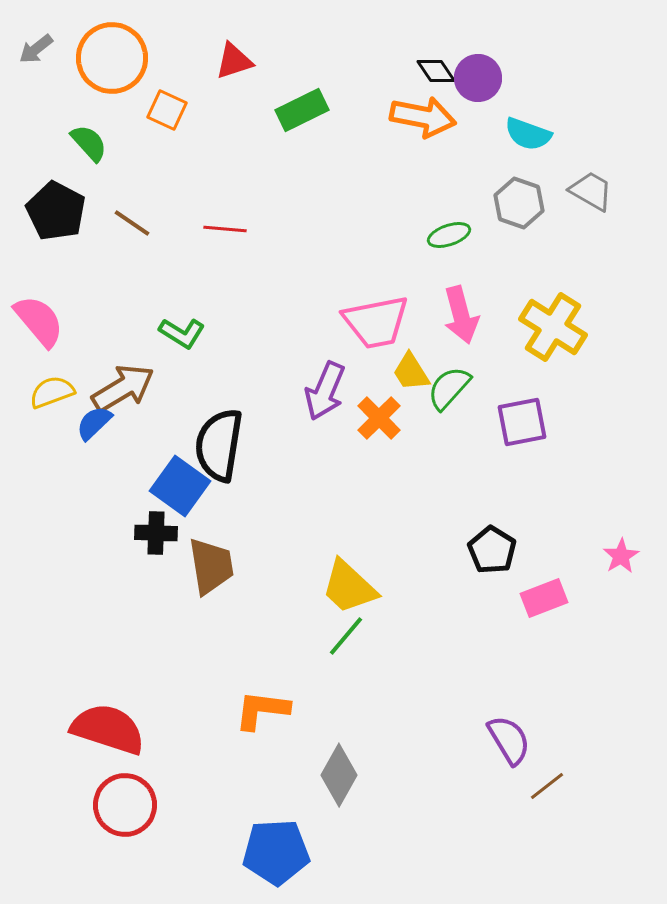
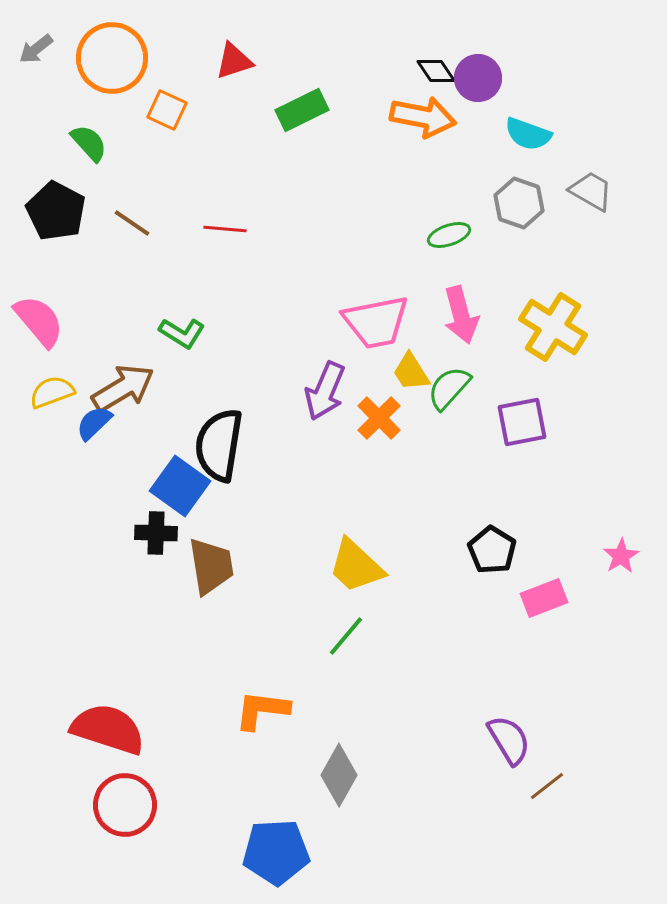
yellow trapezoid at (349, 587): moved 7 px right, 21 px up
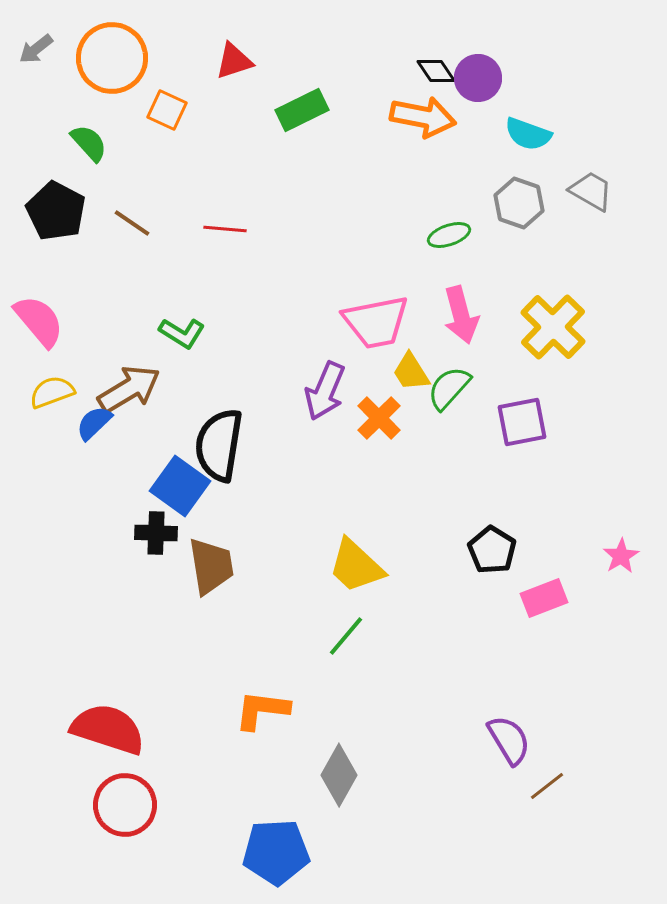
yellow cross at (553, 327): rotated 12 degrees clockwise
brown arrow at (123, 388): moved 6 px right, 1 px down
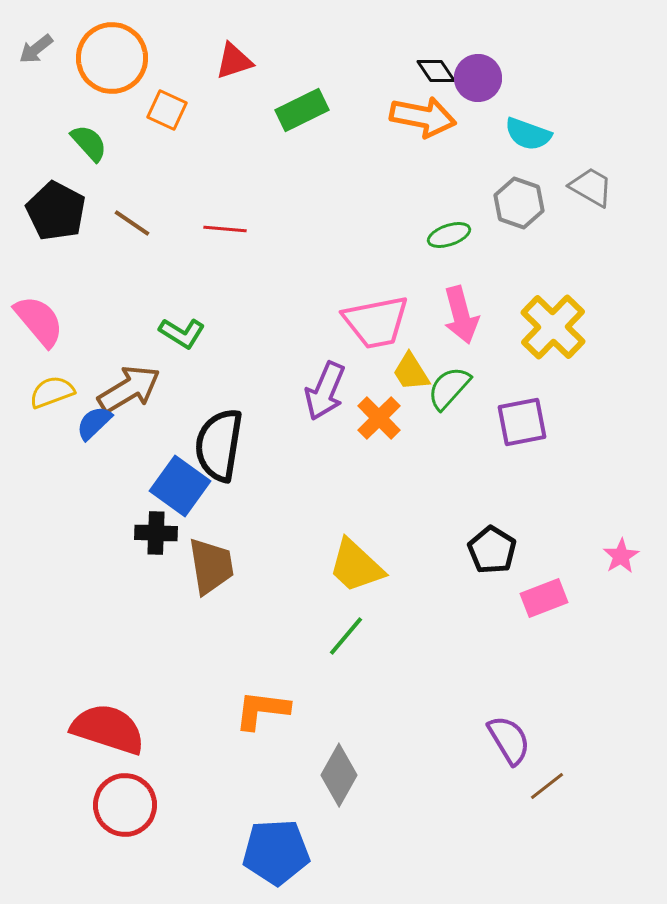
gray trapezoid at (591, 191): moved 4 px up
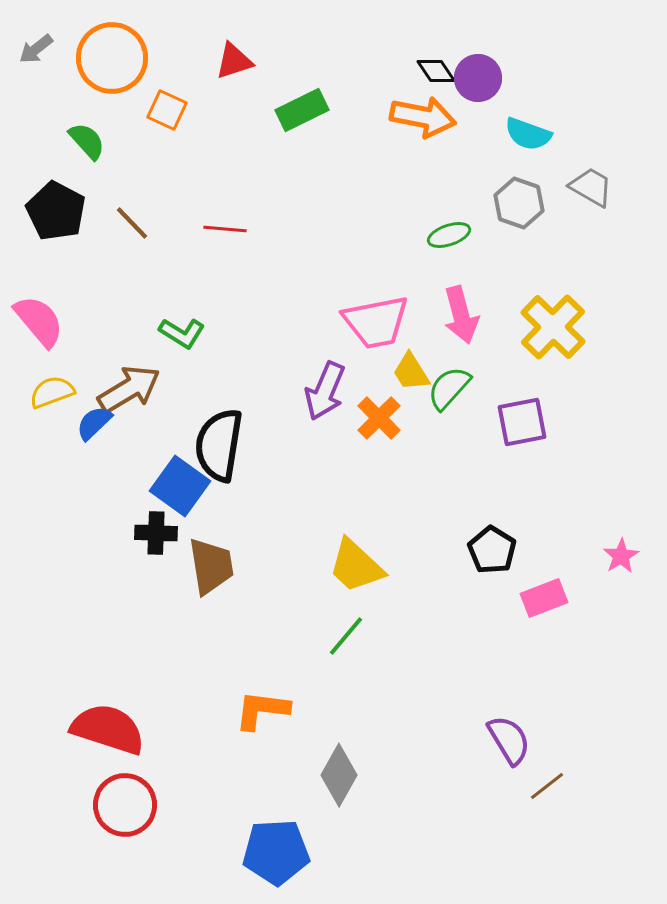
green semicircle at (89, 143): moved 2 px left, 2 px up
brown line at (132, 223): rotated 12 degrees clockwise
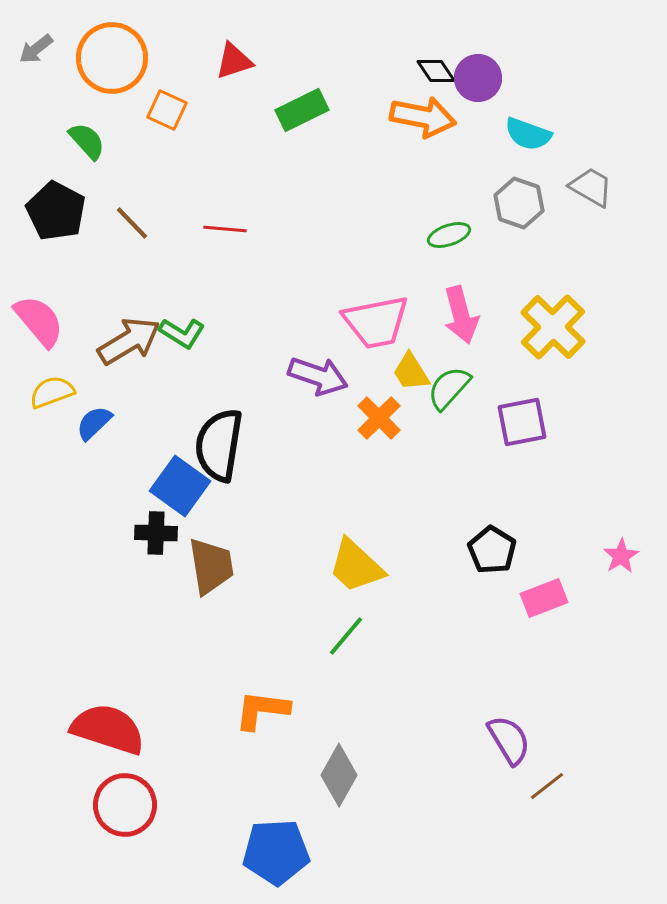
brown arrow at (129, 389): moved 48 px up
purple arrow at (325, 391): moved 7 px left, 15 px up; rotated 94 degrees counterclockwise
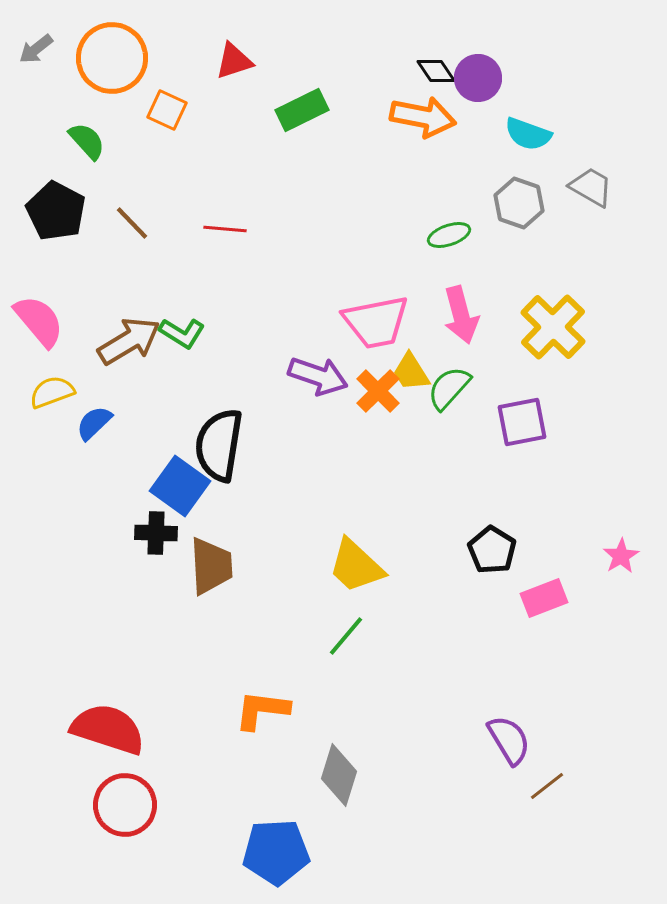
orange cross at (379, 418): moved 1 px left, 27 px up
brown trapezoid at (211, 566): rotated 6 degrees clockwise
gray diamond at (339, 775): rotated 12 degrees counterclockwise
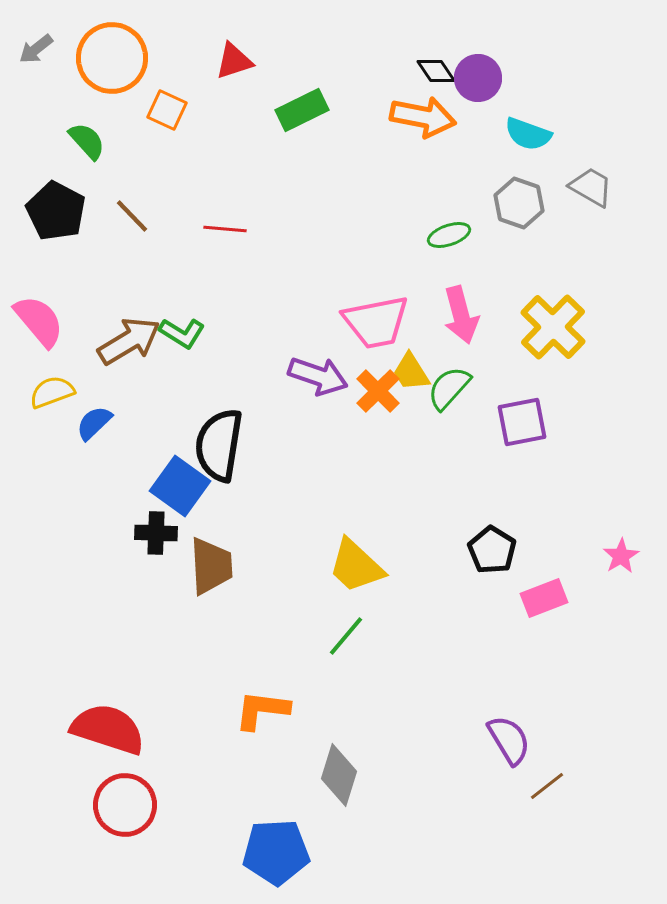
brown line at (132, 223): moved 7 px up
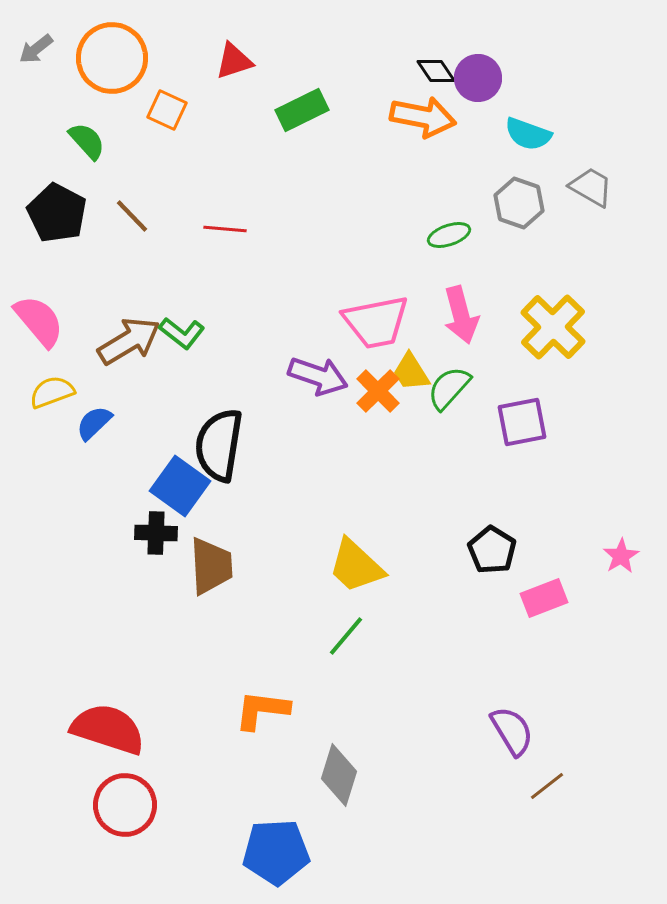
black pentagon at (56, 211): moved 1 px right, 2 px down
green L-shape at (182, 333): rotated 6 degrees clockwise
purple semicircle at (509, 740): moved 3 px right, 9 px up
